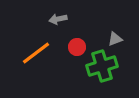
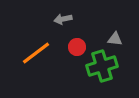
gray arrow: moved 5 px right
gray triangle: rotated 28 degrees clockwise
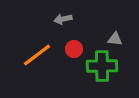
red circle: moved 3 px left, 2 px down
orange line: moved 1 px right, 2 px down
green cross: rotated 16 degrees clockwise
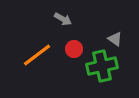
gray arrow: rotated 138 degrees counterclockwise
gray triangle: rotated 28 degrees clockwise
green cross: rotated 12 degrees counterclockwise
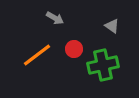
gray arrow: moved 8 px left, 1 px up
gray triangle: moved 3 px left, 13 px up
green cross: moved 1 px right, 1 px up
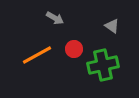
orange line: rotated 8 degrees clockwise
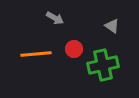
orange line: moved 1 px left, 1 px up; rotated 24 degrees clockwise
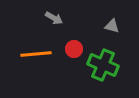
gray arrow: moved 1 px left
gray triangle: rotated 21 degrees counterclockwise
green cross: rotated 36 degrees clockwise
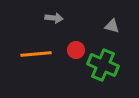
gray arrow: rotated 24 degrees counterclockwise
red circle: moved 2 px right, 1 px down
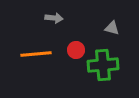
gray triangle: moved 2 px down
green cross: rotated 28 degrees counterclockwise
